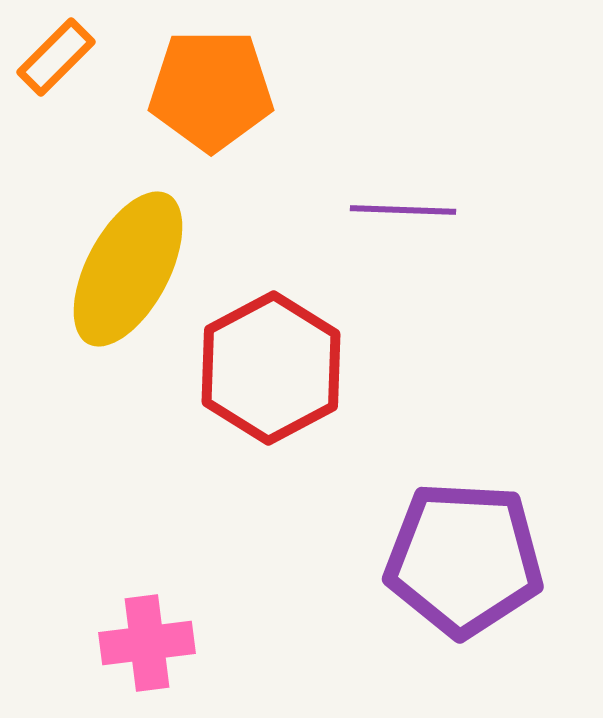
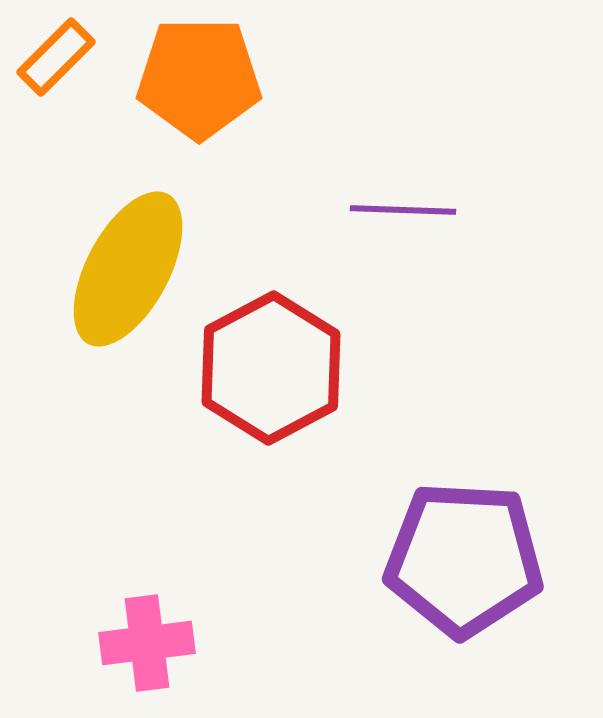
orange pentagon: moved 12 px left, 12 px up
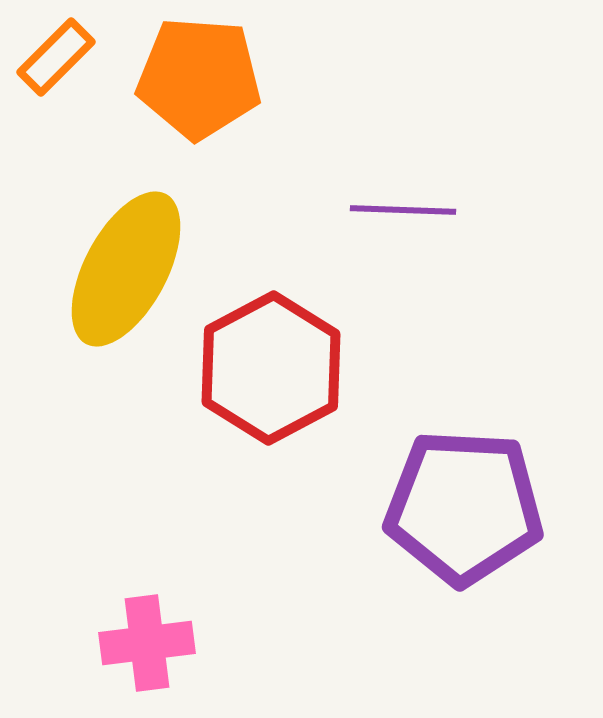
orange pentagon: rotated 4 degrees clockwise
yellow ellipse: moved 2 px left
purple pentagon: moved 52 px up
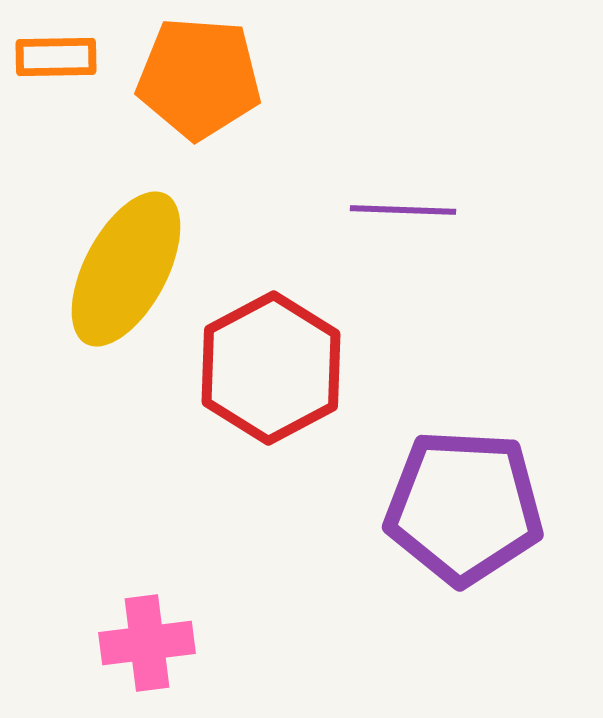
orange rectangle: rotated 44 degrees clockwise
